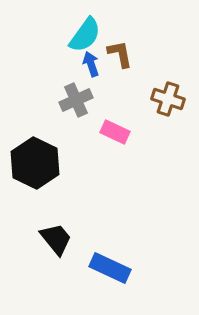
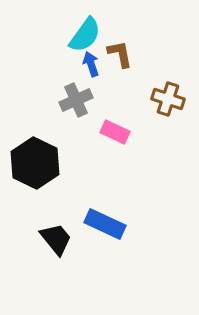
blue rectangle: moved 5 px left, 44 px up
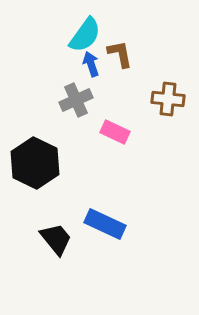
brown cross: rotated 12 degrees counterclockwise
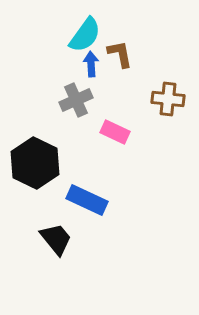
blue arrow: rotated 15 degrees clockwise
blue rectangle: moved 18 px left, 24 px up
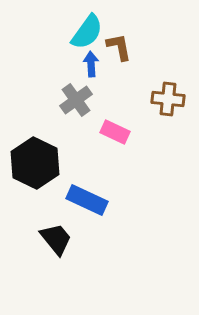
cyan semicircle: moved 2 px right, 3 px up
brown L-shape: moved 1 px left, 7 px up
gray cross: rotated 12 degrees counterclockwise
